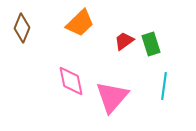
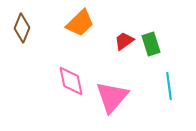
cyan line: moved 5 px right; rotated 16 degrees counterclockwise
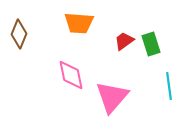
orange trapezoid: moved 1 px left; rotated 48 degrees clockwise
brown diamond: moved 3 px left, 6 px down
pink diamond: moved 6 px up
